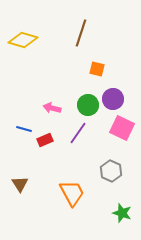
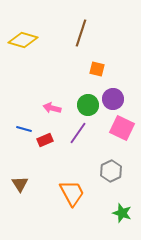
gray hexagon: rotated 10 degrees clockwise
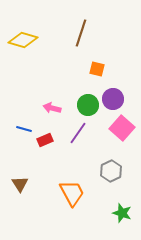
pink square: rotated 15 degrees clockwise
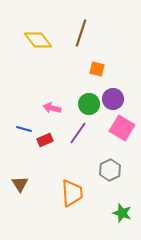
yellow diamond: moved 15 px right; rotated 36 degrees clockwise
green circle: moved 1 px right, 1 px up
pink square: rotated 10 degrees counterclockwise
gray hexagon: moved 1 px left, 1 px up
orange trapezoid: rotated 24 degrees clockwise
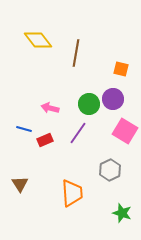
brown line: moved 5 px left, 20 px down; rotated 8 degrees counterclockwise
orange square: moved 24 px right
pink arrow: moved 2 px left
pink square: moved 3 px right, 3 px down
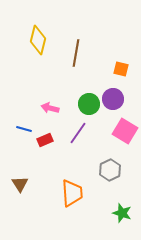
yellow diamond: rotated 52 degrees clockwise
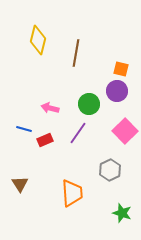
purple circle: moved 4 px right, 8 px up
pink square: rotated 15 degrees clockwise
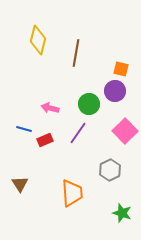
purple circle: moved 2 px left
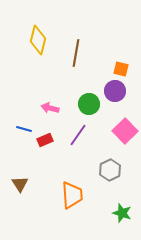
purple line: moved 2 px down
orange trapezoid: moved 2 px down
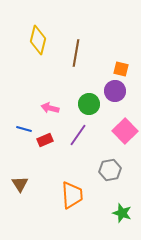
gray hexagon: rotated 15 degrees clockwise
